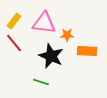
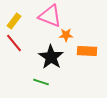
pink triangle: moved 6 px right, 7 px up; rotated 15 degrees clockwise
orange star: moved 1 px left
black star: moved 1 px down; rotated 10 degrees clockwise
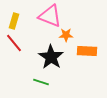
yellow rectangle: rotated 21 degrees counterclockwise
